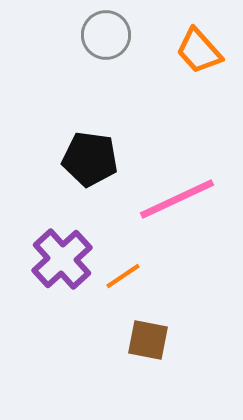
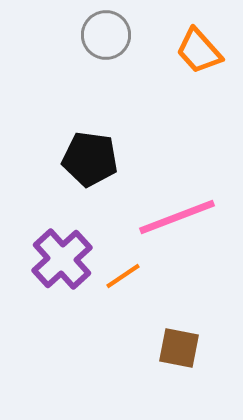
pink line: moved 18 px down; rotated 4 degrees clockwise
brown square: moved 31 px right, 8 px down
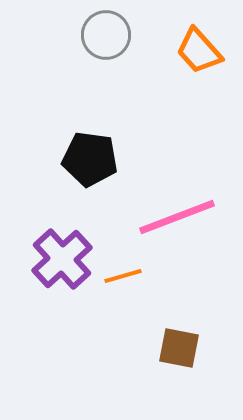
orange line: rotated 18 degrees clockwise
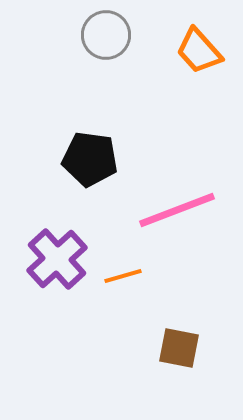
pink line: moved 7 px up
purple cross: moved 5 px left
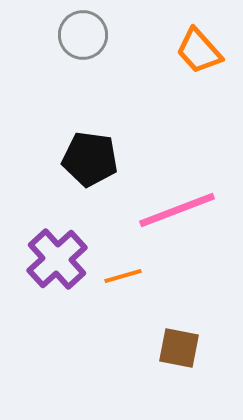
gray circle: moved 23 px left
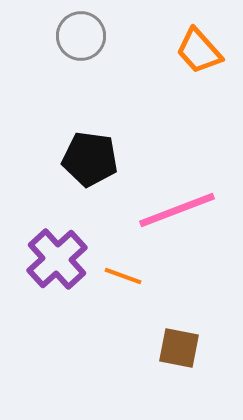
gray circle: moved 2 px left, 1 px down
orange line: rotated 36 degrees clockwise
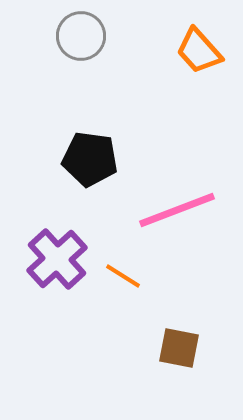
orange line: rotated 12 degrees clockwise
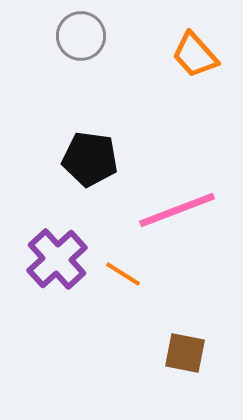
orange trapezoid: moved 4 px left, 4 px down
orange line: moved 2 px up
brown square: moved 6 px right, 5 px down
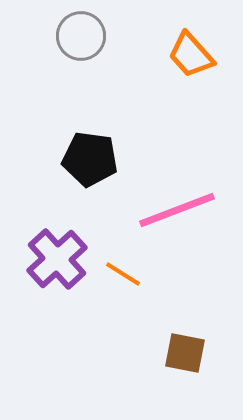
orange trapezoid: moved 4 px left
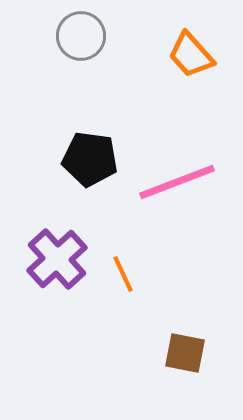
pink line: moved 28 px up
orange line: rotated 33 degrees clockwise
